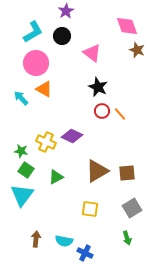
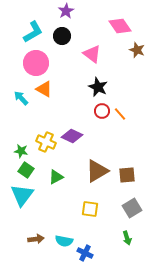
pink diamond: moved 7 px left; rotated 15 degrees counterclockwise
pink triangle: moved 1 px down
brown square: moved 2 px down
brown arrow: rotated 77 degrees clockwise
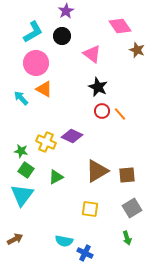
brown arrow: moved 21 px left; rotated 21 degrees counterclockwise
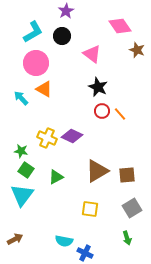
yellow cross: moved 1 px right, 4 px up
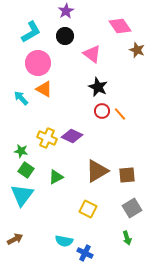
cyan L-shape: moved 2 px left
black circle: moved 3 px right
pink circle: moved 2 px right
yellow square: moved 2 px left; rotated 18 degrees clockwise
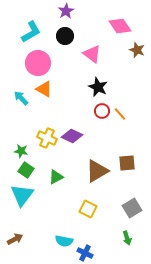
brown square: moved 12 px up
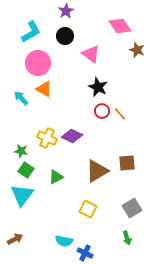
pink triangle: moved 1 px left
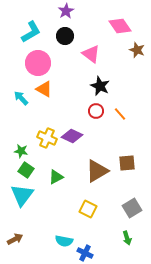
black star: moved 2 px right, 1 px up
red circle: moved 6 px left
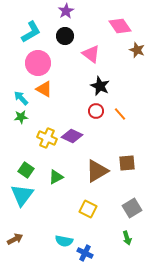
green star: moved 34 px up; rotated 16 degrees counterclockwise
